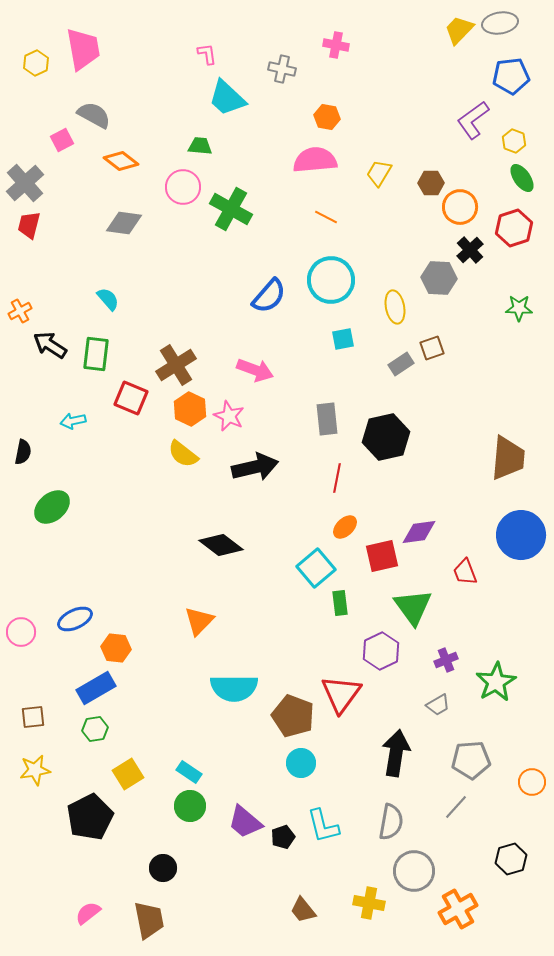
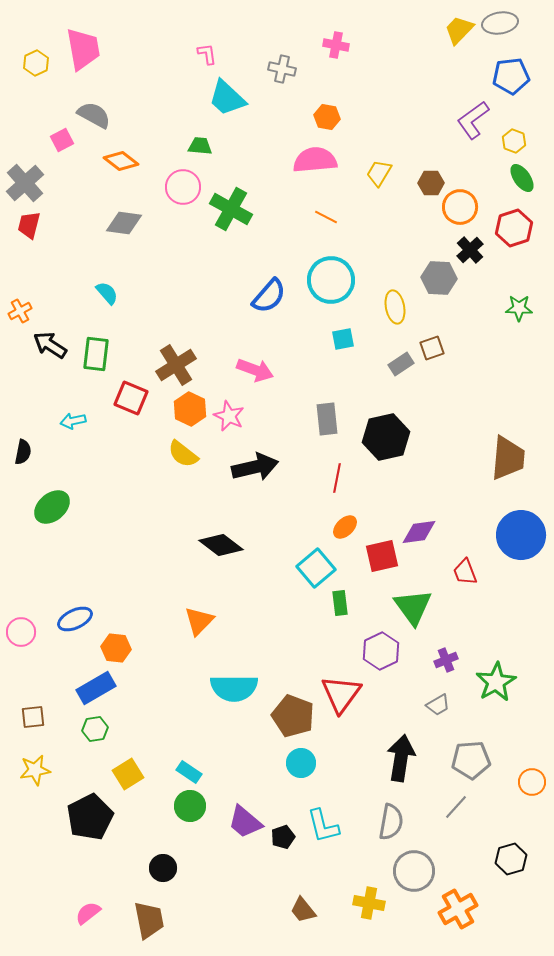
cyan semicircle at (108, 299): moved 1 px left, 6 px up
black arrow at (396, 753): moved 5 px right, 5 px down
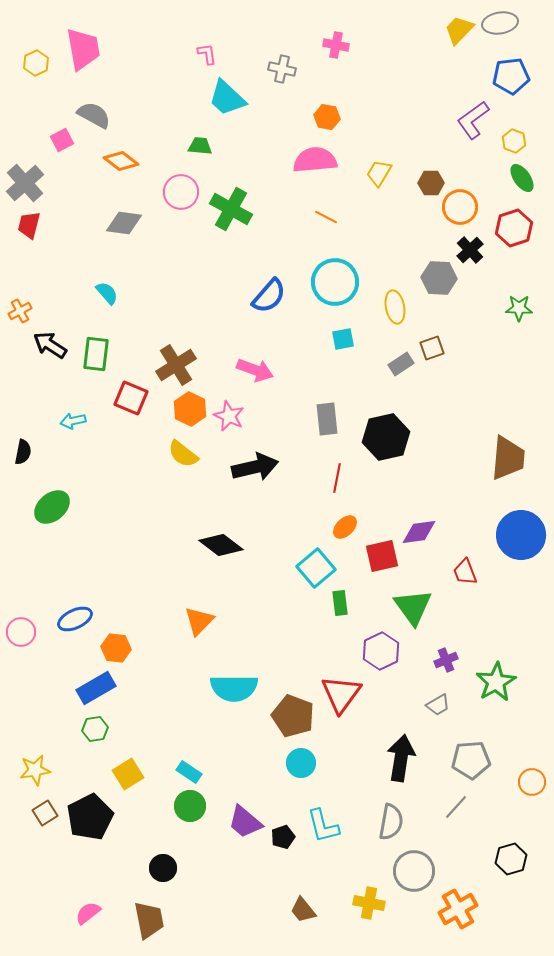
pink circle at (183, 187): moved 2 px left, 5 px down
cyan circle at (331, 280): moved 4 px right, 2 px down
brown square at (33, 717): moved 12 px right, 96 px down; rotated 25 degrees counterclockwise
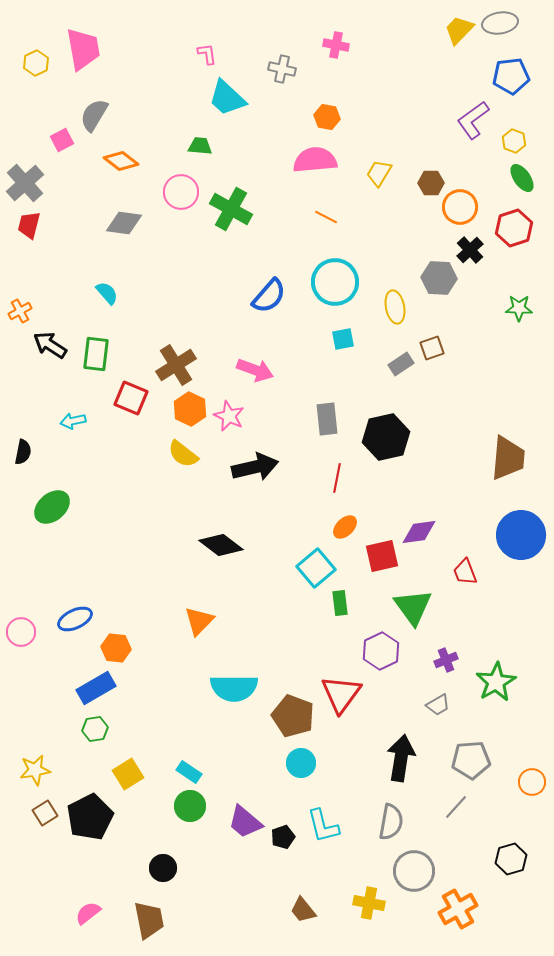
gray semicircle at (94, 115): rotated 88 degrees counterclockwise
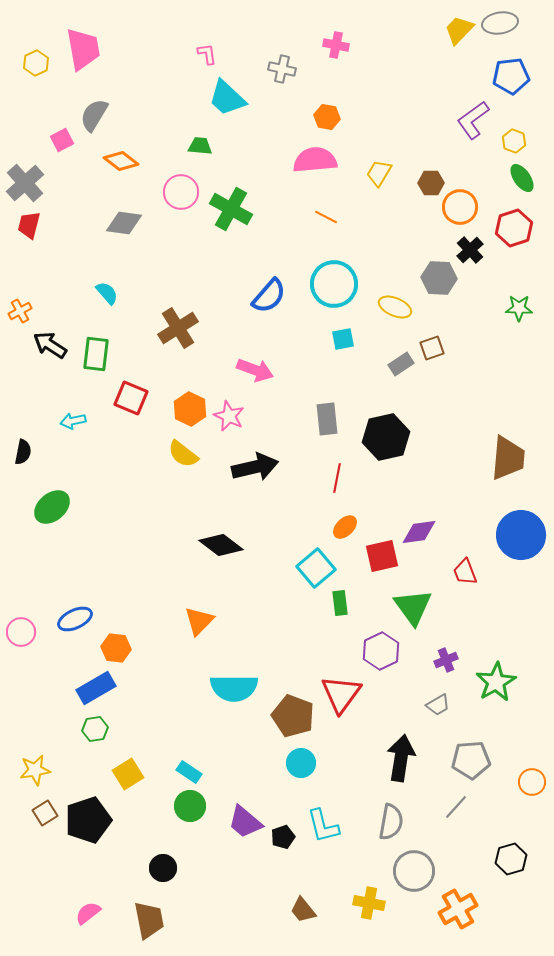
cyan circle at (335, 282): moved 1 px left, 2 px down
yellow ellipse at (395, 307): rotated 56 degrees counterclockwise
brown cross at (176, 365): moved 2 px right, 37 px up
black pentagon at (90, 817): moved 2 px left, 3 px down; rotated 9 degrees clockwise
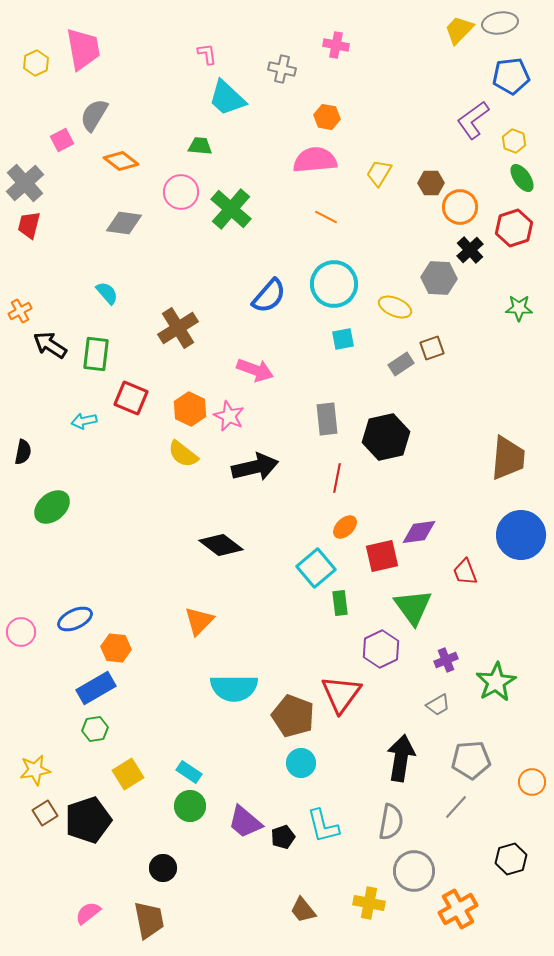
green cross at (231, 209): rotated 12 degrees clockwise
cyan arrow at (73, 421): moved 11 px right
purple hexagon at (381, 651): moved 2 px up
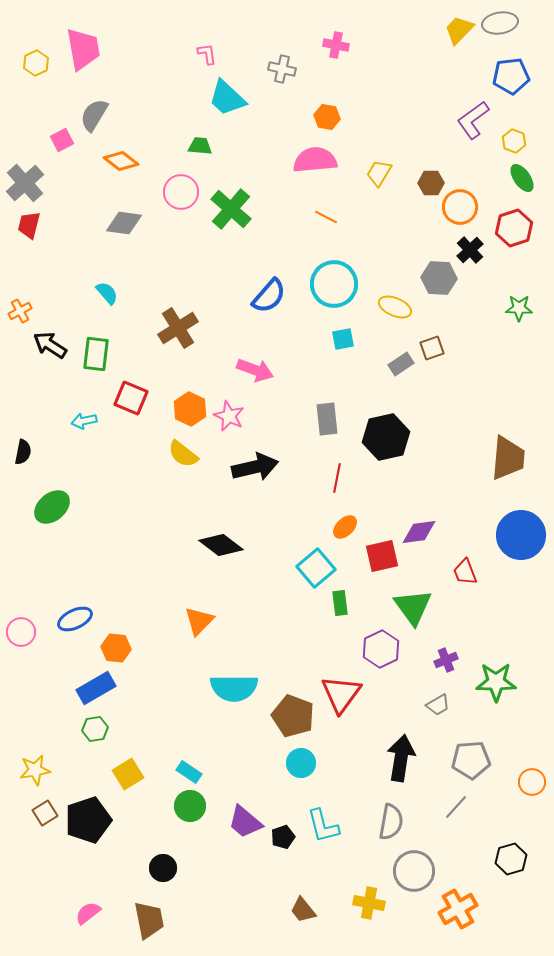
green star at (496, 682): rotated 30 degrees clockwise
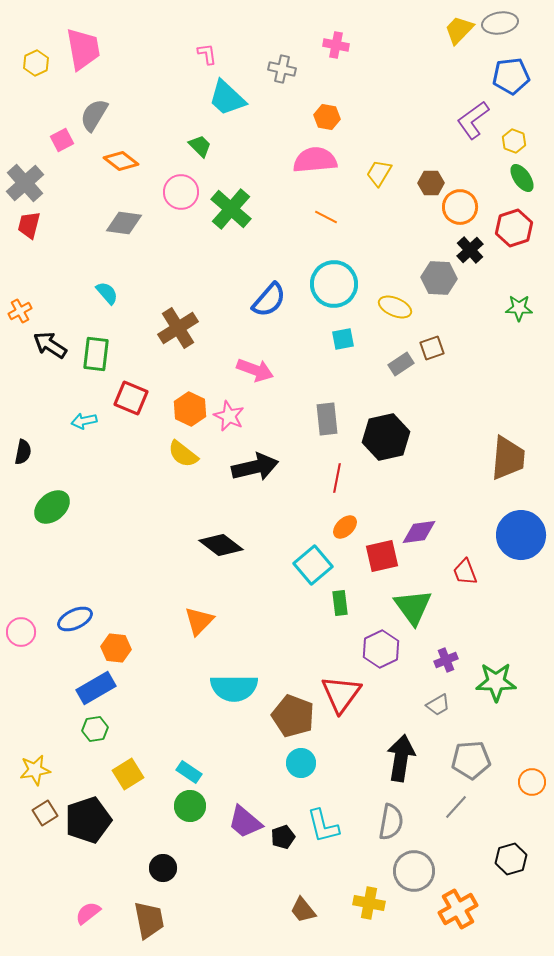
green trapezoid at (200, 146): rotated 40 degrees clockwise
blue semicircle at (269, 296): moved 4 px down
cyan square at (316, 568): moved 3 px left, 3 px up
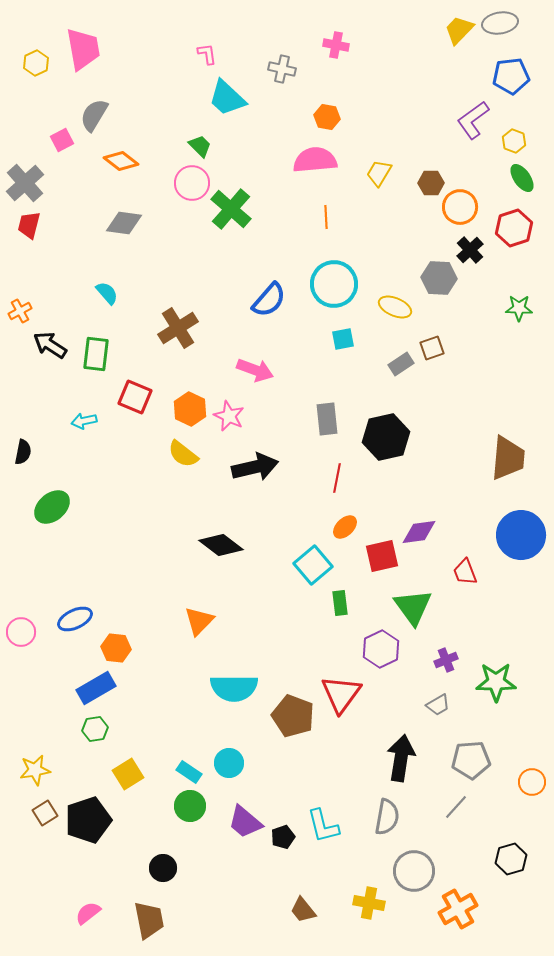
pink circle at (181, 192): moved 11 px right, 9 px up
orange line at (326, 217): rotated 60 degrees clockwise
red square at (131, 398): moved 4 px right, 1 px up
cyan circle at (301, 763): moved 72 px left
gray semicircle at (391, 822): moved 4 px left, 5 px up
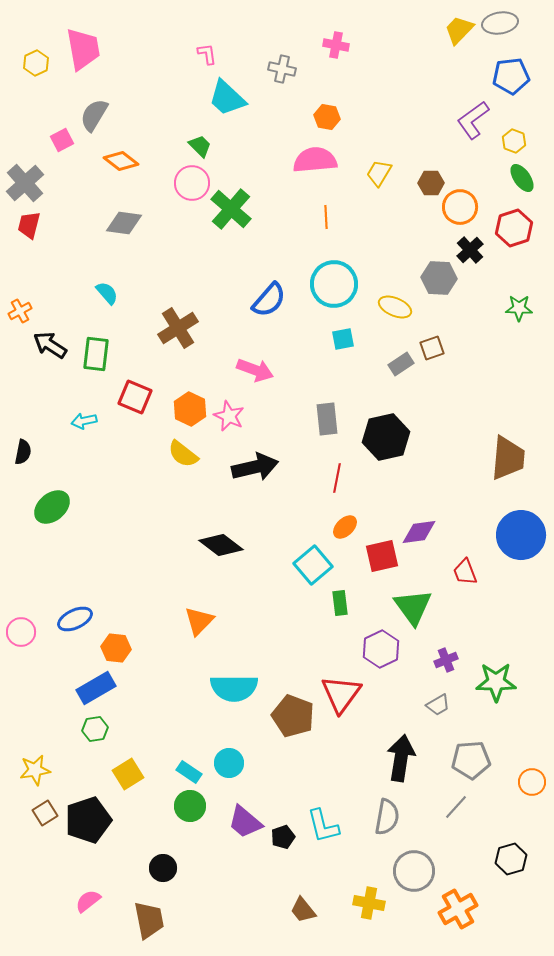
pink semicircle at (88, 913): moved 12 px up
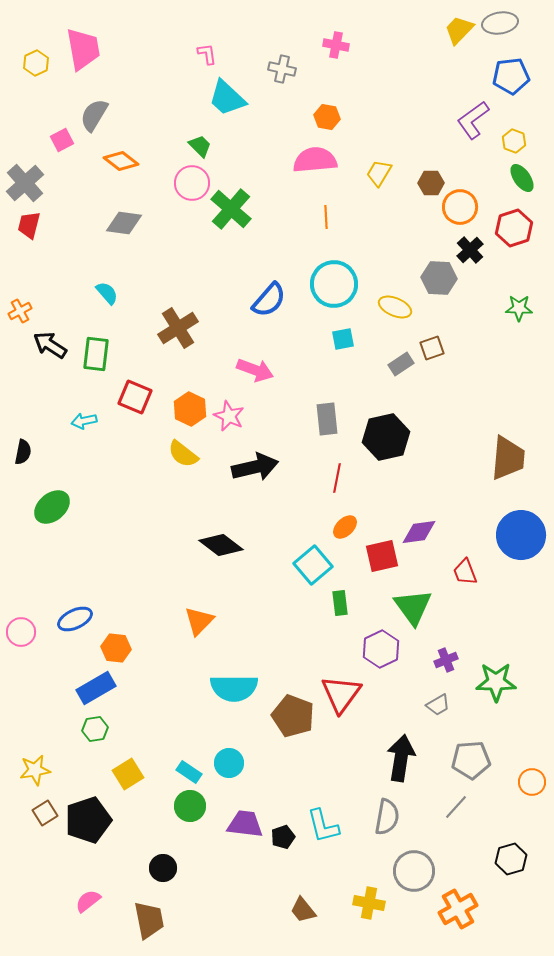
purple trapezoid at (245, 822): moved 2 px down; rotated 147 degrees clockwise
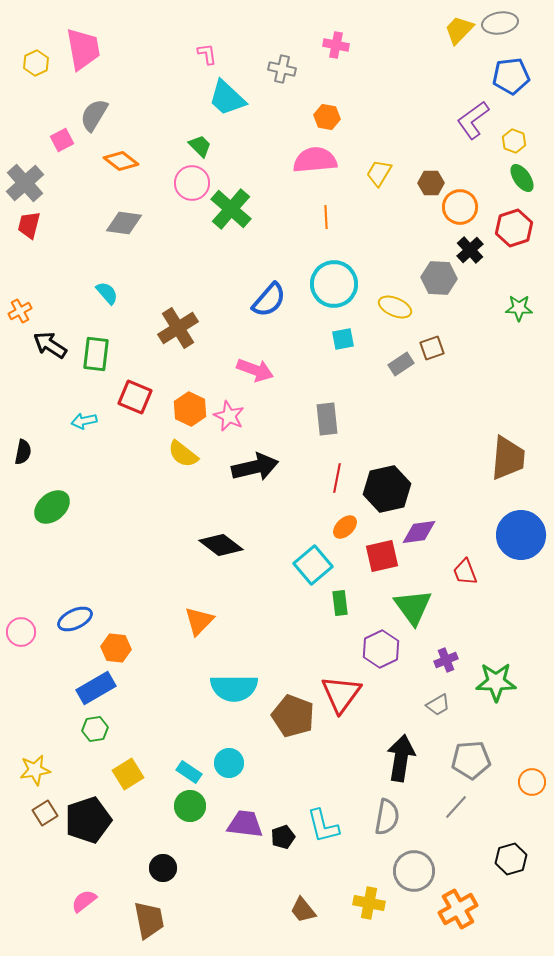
black hexagon at (386, 437): moved 1 px right, 52 px down
pink semicircle at (88, 901): moved 4 px left
